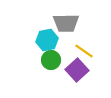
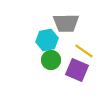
purple square: rotated 25 degrees counterclockwise
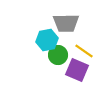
green circle: moved 7 px right, 5 px up
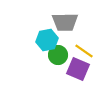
gray trapezoid: moved 1 px left, 1 px up
purple square: moved 1 px right, 1 px up
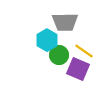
cyan hexagon: rotated 20 degrees counterclockwise
green circle: moved 1 px right
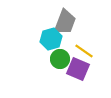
gray trapezoid: rotated 68 degrees counterclockwise
cyan hexagon: moved 4 px right, 1 px up; rotated 15 degrees clockwise
green circle: moved 1 px right, 4 px down
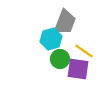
purple square: rotated 15 degrees counterclockwise
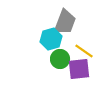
purple square: moved 1 px right; rotated 15 degrees counterclockwise
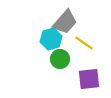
gray trapezoid: rotated 20 degrees clockwise
yellow line: moved 8 px up
purple square: moved 10 px right, 10 px down
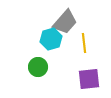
yellow line: rotated 48 degrees clockwise
green circle: moved 22 px left, 8 px down
